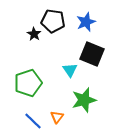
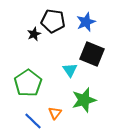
black star: rotated 16 degrees clockwise
green pentagon: rotated 16 degrees counterclockwise
orange triangle: moved 2 px left, 4 px up
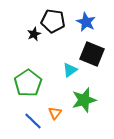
blue star: rotated 24 degrees counterclockwise
cyan triangle: rotated 28 degrees clockwise
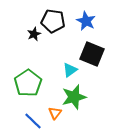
blue star: moved 1 px up
green star: moved 10 px left, 3 px up
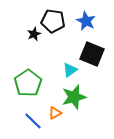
orange triangle: rotated 24 degrees clockwise
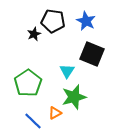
cyan triangle: moved 3 px left, 1 px down; rotated 21 degrees counterclockwise
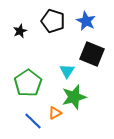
black pentagon: rotated 10 degrees clockwise
black star: moved 14 px left, 3 px up
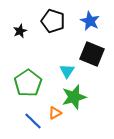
blue star: moved 4 px right
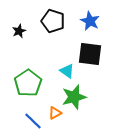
black star: moved 1 px left
black square: moved 2 px left; rotated 15 degrees counterclockwise
cyan triangle: rotated 28 degrees counterclockwise
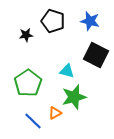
blue star: rotated 12 degrees counterclockwise
black star: moved 7 px right, 4 px down; rotated 16 degrees clockwise
black square: moved 6 px right, 1 px down; rotated 20 degrees clockwise
cyan triangle: rotated 21 degrees counterclockwise
